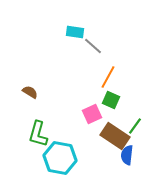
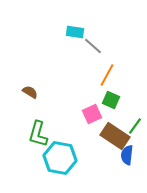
orange line: moved 1 px left, 2 px up
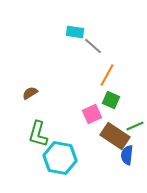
brown semicircle: moved 1 px down; rotated 63 degrees counterclockwise
green line: rotated 30 degrees clockwise
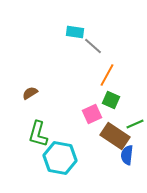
green line: moved 2 px up
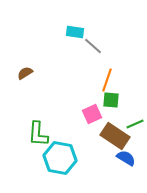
orange line: moved 5 px down; rotated 10 degrees counterclockwise
brown semicircle: moved 5 px left, 20 px up
green square: rotated 18 degrees counterclockwise
green L-shape: rotated 12 degrees counterclockwise
blue semicircle: moved 1 px left, 3 px down; rotated 114 degrees clockwise
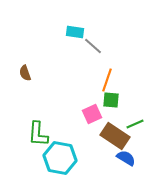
brown semicircle: rotated 77 degrees counterclockwise
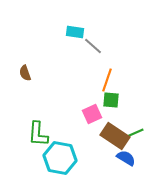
green line: moved 9 px down
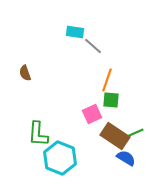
cyan hexagon: rotated 12 degrees clockwise
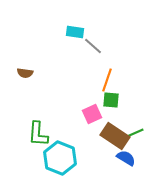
brown semicircle: rotated 63 degrees counterclockwise
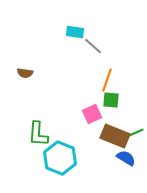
brown rectangle: rotated 12 degrees counterclockwise
